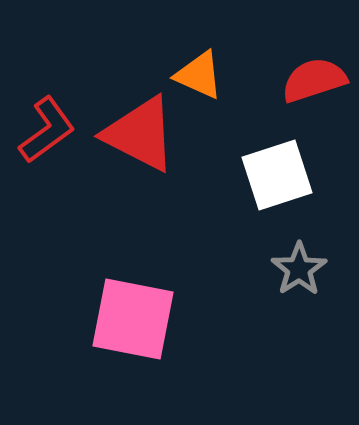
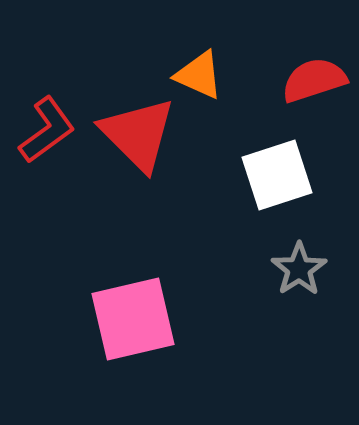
red triangle: moved 2 px left; rotated 18 degrees clockwise
pink square: rotated 24 degrees counterclockwise
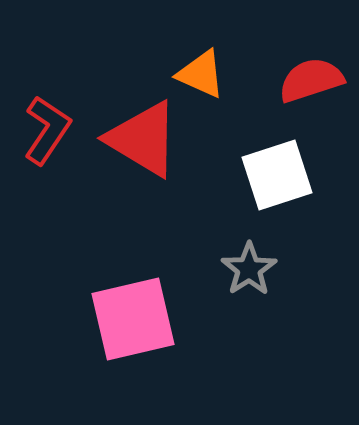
orange triangle: moved 2 px right, 1 px up
red semicircle: moved 3 px left
red L-shape: rotated 20 degrees counterclockwise
red triangle: moved 5 px right, 5 px down; rotated 14 degrees counterclockwise
gray star: moved 50 px left
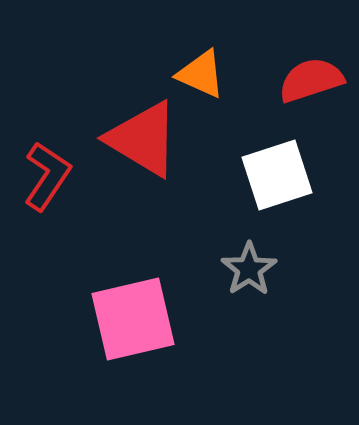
red L-shape: moved 46 px down
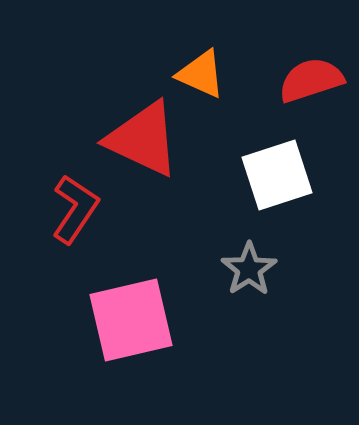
red triangle: rotated 6 degrees counterclockwise
red L-shape: moved 28 px right, 33 px down
pink square: moved 2 px left, 1 px down
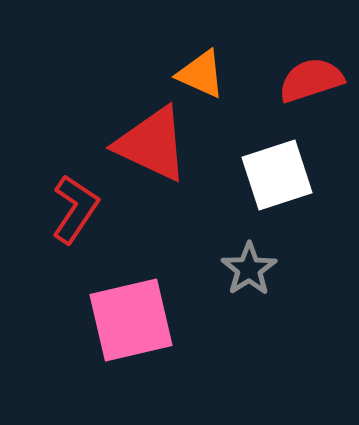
red triangle: moved 9 px right, 5 px down
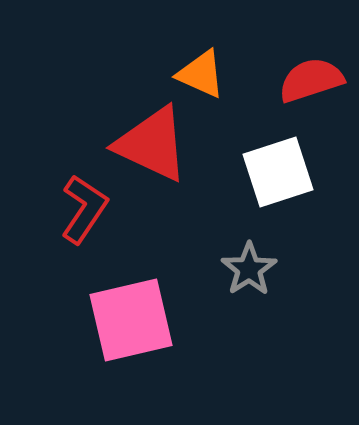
white square: moved 1 px right, 3 px up
red L-shape: moved 9 px right
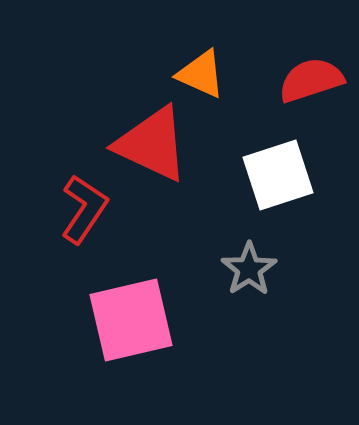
white square: moved 3 px down
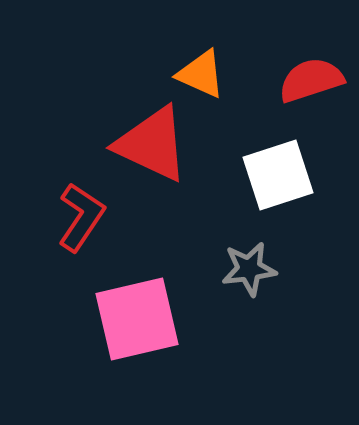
red L-shape: moved 3 px left, 8 px down
gray star: rotated 26 degrees clockwise
pink square: moved 6 px right, 1 px up
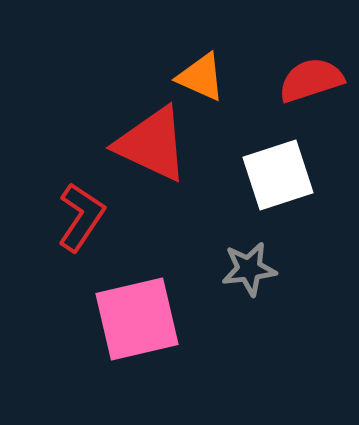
orange triangle: moved 3 px down
